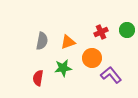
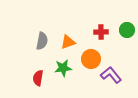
red cross: rotated 24 degrees clockwise
orange circle: moved 1 px left, 1 px down
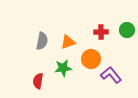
red semicircle: moved 3 px down
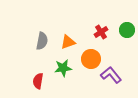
red cross: rotated 32 degrees counterclockwise
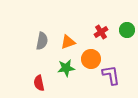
green star: moved 3 px right
purple L-shape: rotated 30 degrees clockwise
red semicircle: moved 1 px right, 2 px down; rotated 21 degrees counterclockwise
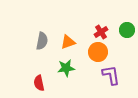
orange circle: moved 7 px right, 7 px up
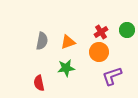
orange circle: moved 1 px right
purple L-shape: moved 1 px right, 1 px down; rotated 100 degrees counterclockwise
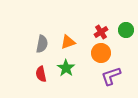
green circle: moved 1 px left
gray semicircle: moved 3 px down
orange circle: moved 2 px right, 1 px down
green star: rotated 30 degrees counterclockwise
purple L-shape: moved 1 px left
red semicircle: moved 2 px right, 9 px up
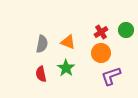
orange triangle: rotated 42 degrees clockwise
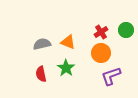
gray semicircle: rotated 114 degrees counterclockwise
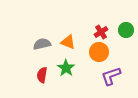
orange circle: moved 2 px left, 1 px up
red semicircle: moved 1 px right, 1 px down; rotated 21 degrees clockwise
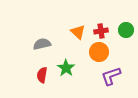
red cross: moved 1 px up; rotated 24 degrees clockwise
orange triangle: moved 10 px right, 10 px up; rotated 21 degrees clockwise
